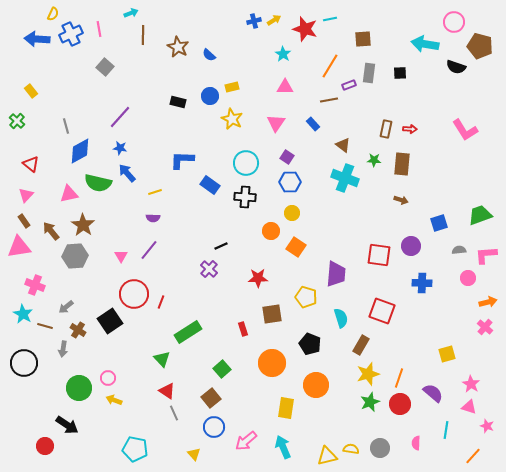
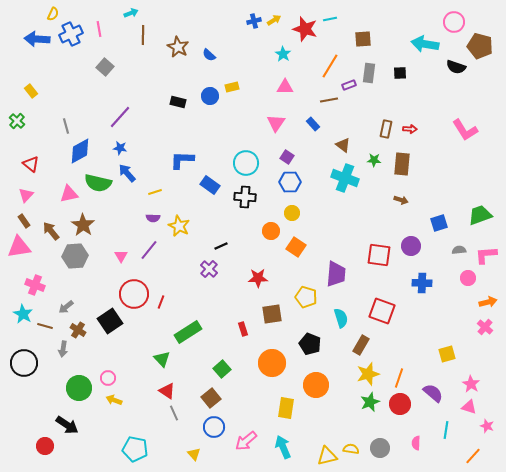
yellow star at (232, 119): moved 53 px left, 107 px down
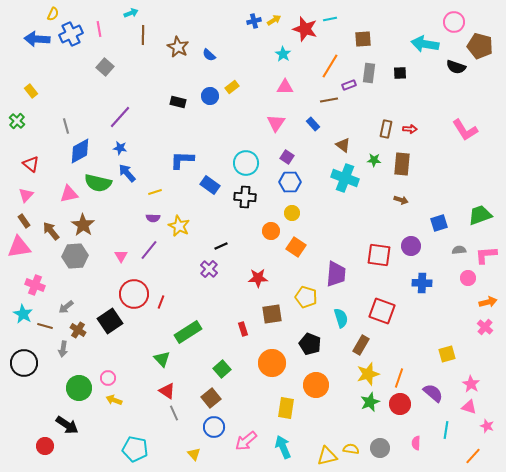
yellow rectangle at (232, 87): rotated 24 degrees counterclockwise
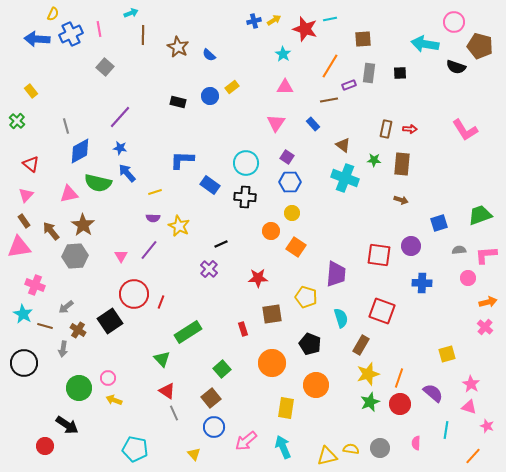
black line at (221, 246): moved 2 px up
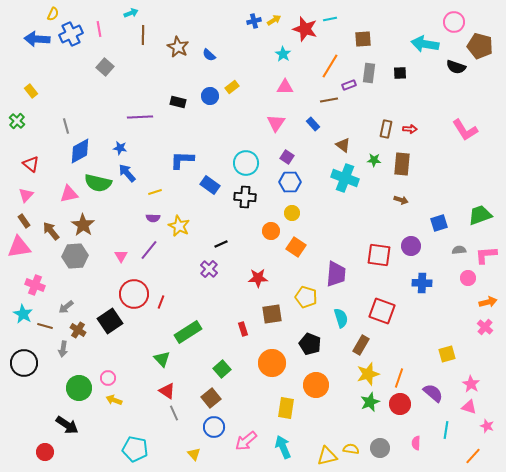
purple line at (120, 117): moved 20 px right; rotated 45 degrees clockwise
red circle at (45, 446): moved 6 px down
